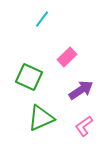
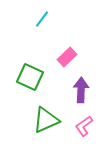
green square: moved 1 px right
purple arrow: rotated 55 degrees counterclockwise
green triangle: moved 5 px right, 2 px down
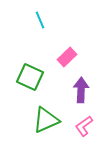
cyan line: moved 2 px left, 1 px down; rotated 60 degrees counterclockwise
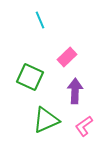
purple arrow: moved 6 px left, 1 px down
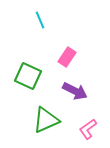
pink rectangle: rotated 12 degrees counterclockwise
green square: moved 2 px left, 1 px up
purple arrow: rotated 115 degrees clockwise
pink L-shape: moved 4 px right, 3 px down
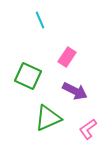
green triangle: moved 2 px right, 2 px up
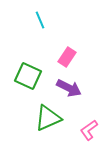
purple arrow: moved 6 px left, 3 px up
pink L-shape: moved 1 px right, 1 px down
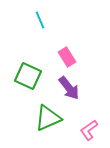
pink rectangle: rotated 66 degrees counterclockwise
purple arrow: rotated 25 degrees clockwise
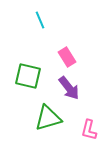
green square: rotated 12 degrees counterclockwise
green triangle: rotated 8 degrees clockwise
pink L-shape: rotated 40 degrees counterclockwise
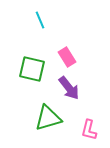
green square: moved 4 px right, 7 px up
